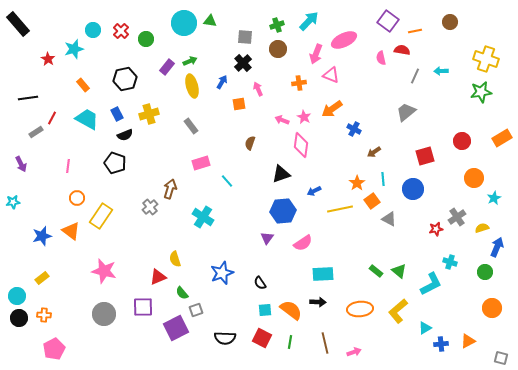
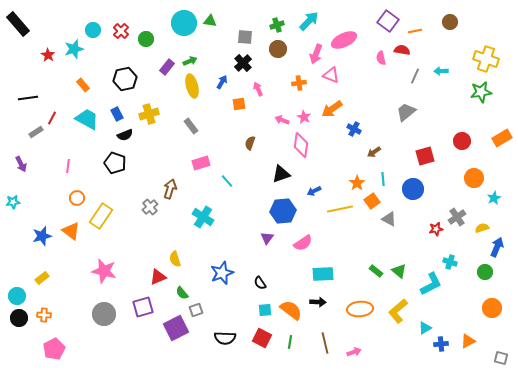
red star at (48, 59): moved 4 px up
purple square at (143, 307): rotated 15 degrees counterclockwise
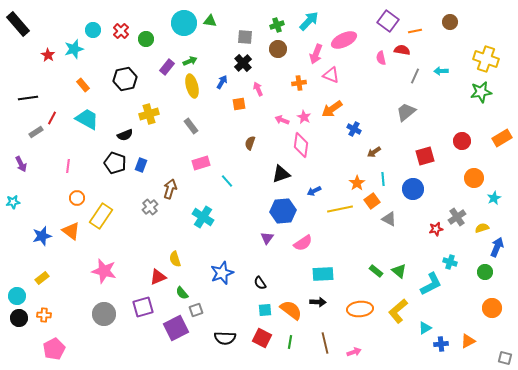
blue rectangle at (117, 114): moved 24 px right, 51 px down; rotated 48 degrees clockwise
gray square at (501, 358): moved 4 px right
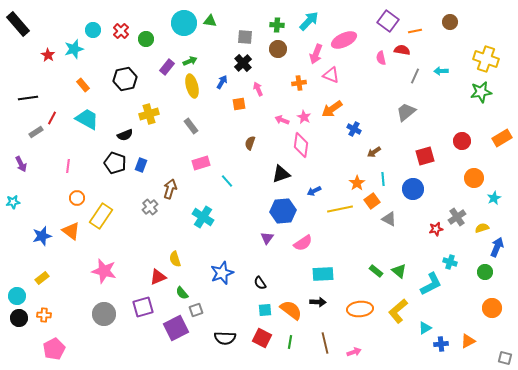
green cross at (277, 25): rotated 24 degrees clockwise
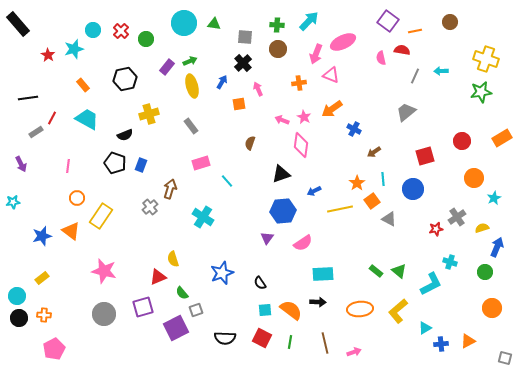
green triangle at (210, 21): moved 4 px right, 3 px down
pink ellipse at (344, 40): moved 1 px left, 2 px down
yellow semicircle at (175, 259): moved 2 px left
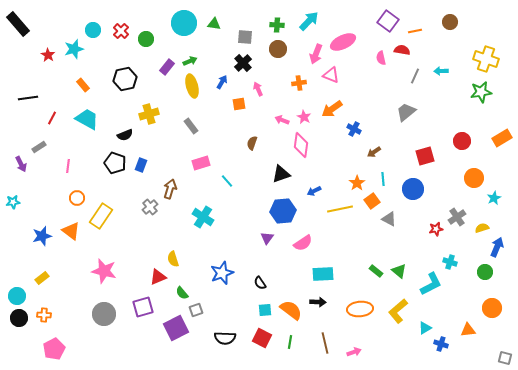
gray rectangle at (36, 132): moved 3 px right, 15 px down
brown semicircle at (250, 143): moved 2 px right
orange triangle at (468, 341): moved 11 px up; rotated 21 degrees clockwise
blue cross at (441, 344): rotated 24 degrees clockwise
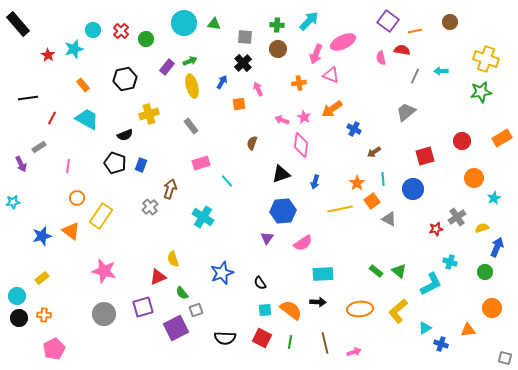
blue arrow at (314, 191): moved 1 px right, 9 px up; rotated 48 degrees counterclockwise
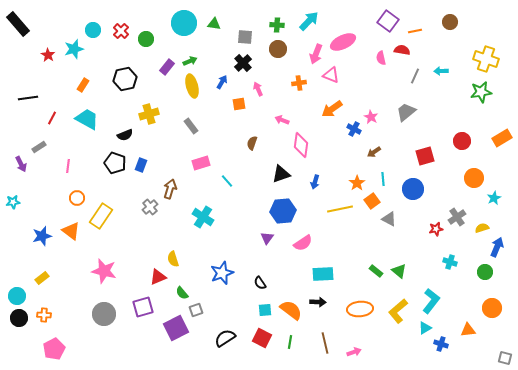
orange rectangle at (83, 85): rotated 72 degrees clockwise
pink star at (304, 117): moved 67 px right
cyan L-shape at (431, 284): moved 17 px down; rotated 25 degrees counterclockwise
black semicircle at (225, 338): rotated 145 degrees clockwise
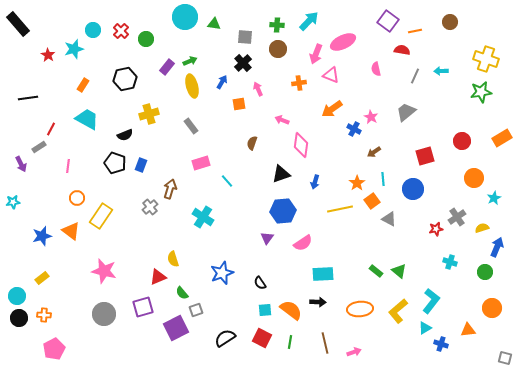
cyan circle at (184, 23): moved 1 px right, 6 px up
pink semicircle at (381, 58): moved 5 px left, 11 px down
red line at (52, 118): moved 1 px left, 11 px down
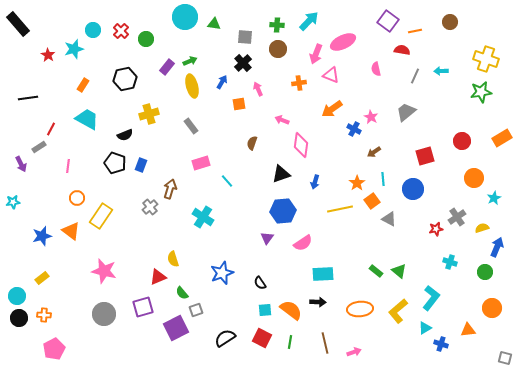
cyan L-shape at (431, 301): moved 3 px up
